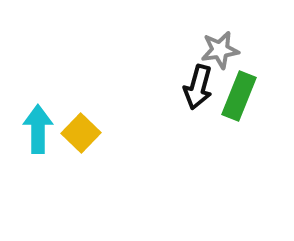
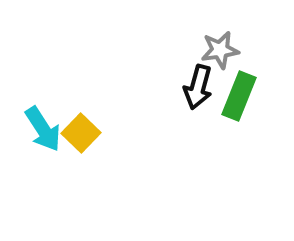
cyan arrow: moved 5 px right; rotated 147 degrees clockwise
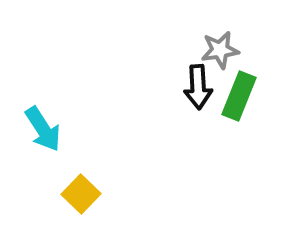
black arrow: rotated 18 degrees counterclockwise
yellow square: moved 61 px down
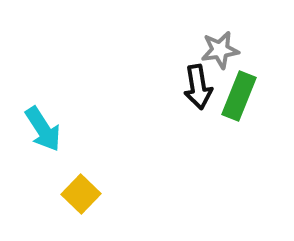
black arrow: rotated 6 degrees counterclockwise
